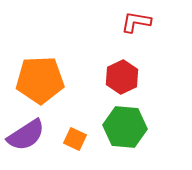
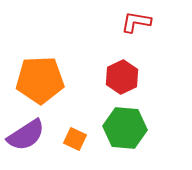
green hexagon: moved 1 px down
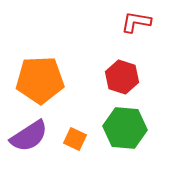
red hexagon: rotated 16 degrees counterclockwise
purple semicircle: moved 3 px right, 1 px down
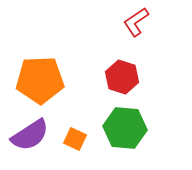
red L-shape: rotated 44 degrees counterclockwise
purple semicircle: moved 1 px right, 1 px up
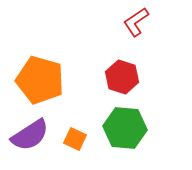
orange pentagon: rotated 18 degrees clockwise
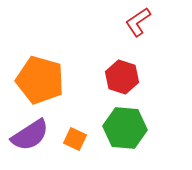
red L-shape: moved 2 px right
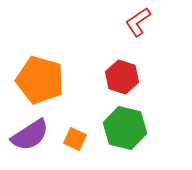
green hexagon: rotated 9 degrees clockwise
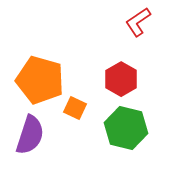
red hexagon: moved 1 px left, 2 px down; rotated 12 degrees clockwise
green hexagon: moved 1 px right
purple semicircle: rotated 39 degrees counterclockwise
orange square: moved 31 px up
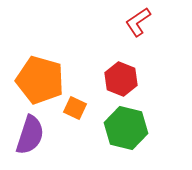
red hexagon: rotated 8 degrees counterclockwise
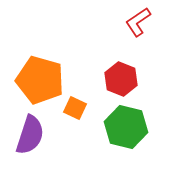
green hexagon: moved 1 px up
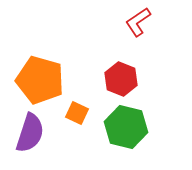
orange square: moved 2 px right, 5 px down
purple semicircle: moved 2 px up
